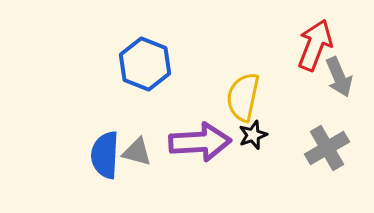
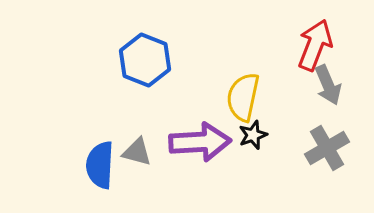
blue hexagon: moved 4 px up
gray arrow: moved 11 px left, 8 px down
blue semicircle: moved 5 px left, 10 px down
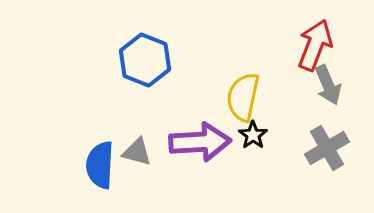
black star: rotated 16 degrees counterclockwise
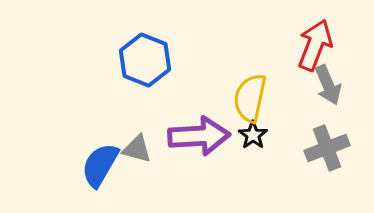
yellow semicircle: moved 7 px right, 1 px down
purple arrow: moved 1 px left, 6 px up
gray cross: rotated 9 degrees clockwise
gray triangle: moved 3 px up
blue semicircle: rotated 27 degrees clockwise
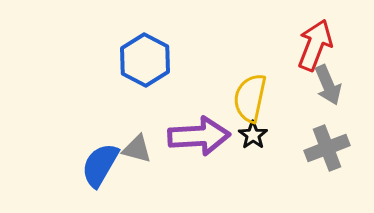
blue hexagon: rotated 6 degrees clockwise
